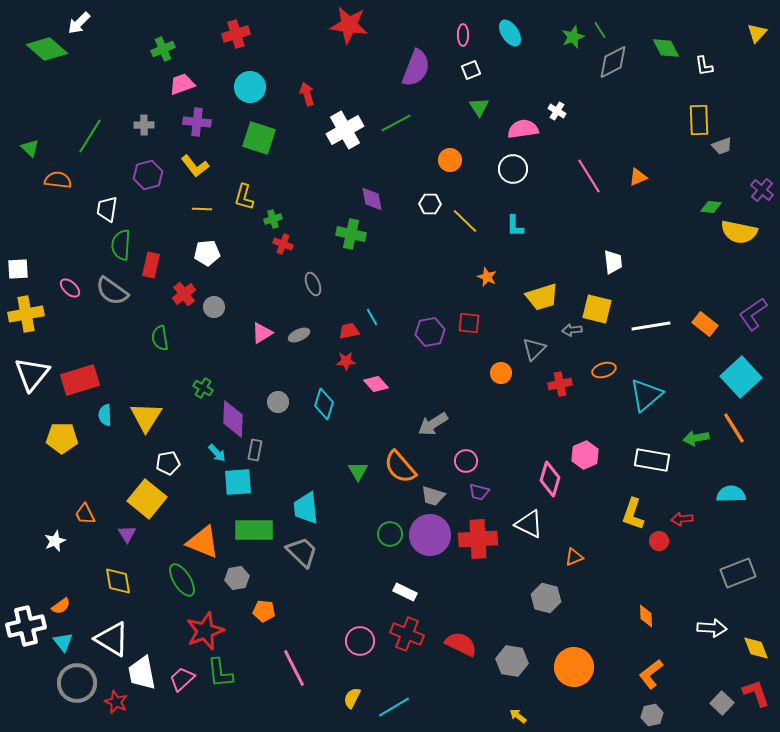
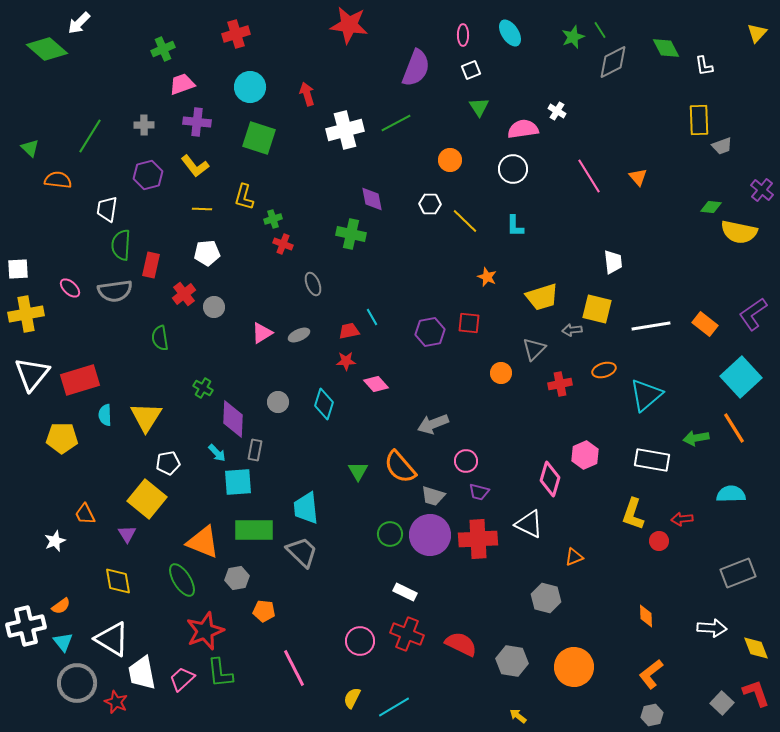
white cross at (345, 130): rotated 15 degrees clockwise
orange triangle at (638, 177): rotated 48 degrees counterclockwise
gray semicircle at (112, 291): moved 3 px right; rotated 44 degrees counterclockwise
gray arrow at (433, 424): rotated 12 degrees clockwise
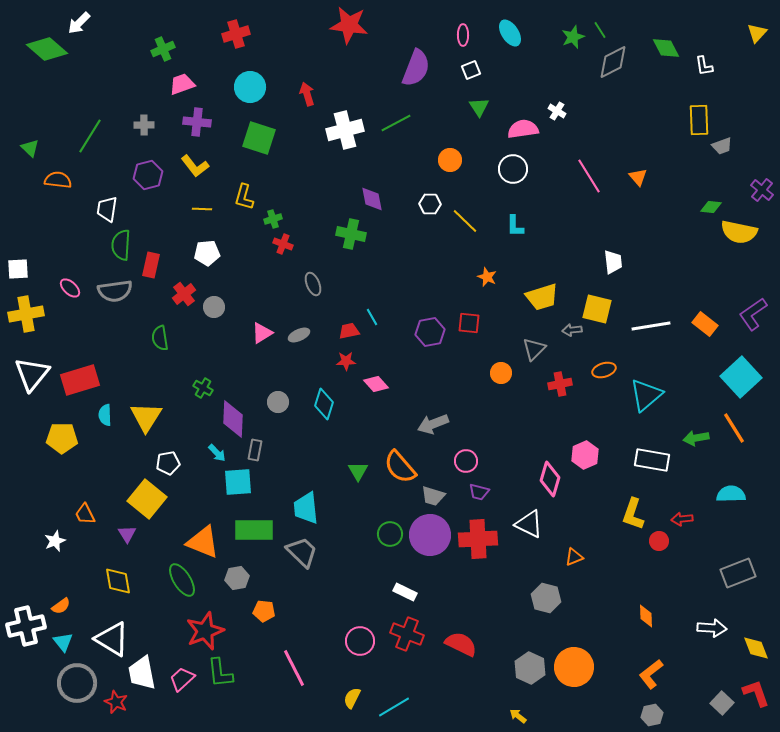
gray hexagon at (512, 661): moved 18 px right, 7 px down; rotated 16 degrees clockwise
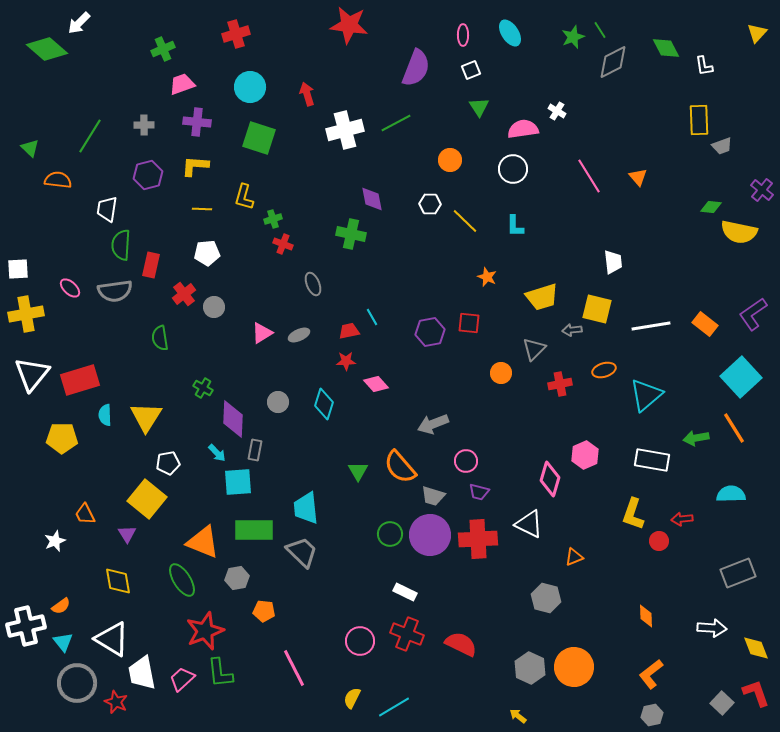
yellow L-shape at (195, 166): rotated 132 degrees clockwise
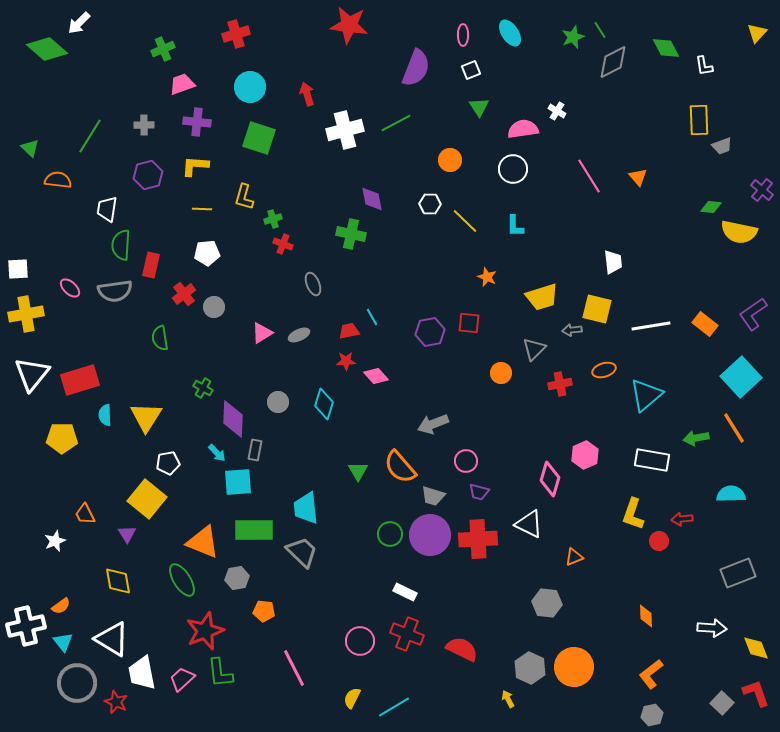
pink diamond at (376, 384): moved 8 px up
gray hexagon at (546, 598): moved 1 px right, 5 px down; rotated 8 degrees counterclockwise
red semicircle at (461, 644): moved 1 px right, 5 px down
yellow arrow at (518, 716): moved 10 px left, 17 px up; rotated 24 degrees clockwise
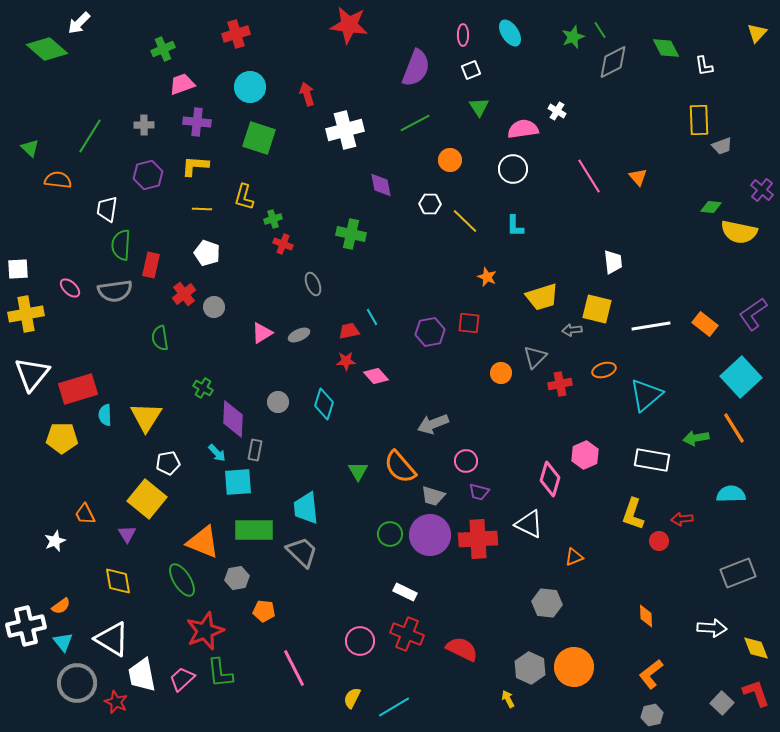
green line at (396, 123): moved 19 px right
purple diamond at (372, 199): moved 9 px right, 14 px up
white pentagon at (207, 253): rotated 25 degrees clockwise
gray triangle at (534, 349): moved 1 px right, 8 px down
red rectangle at (80, 380): moved 2 px left, 9 px down
white trapezoid at (142, 673): moved 2 px down
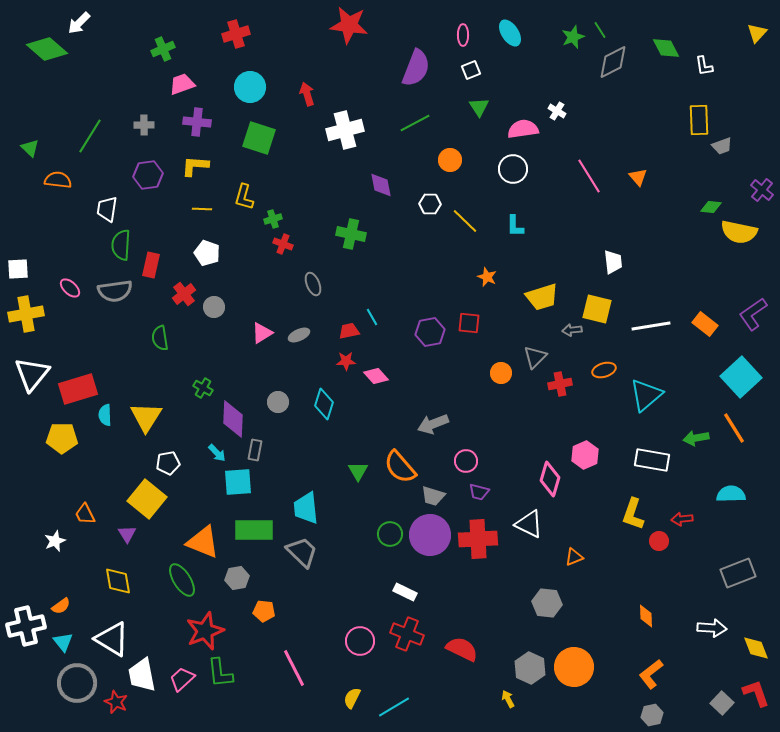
purple hexagon at (148, 175): rotated 8 degrees clockwise
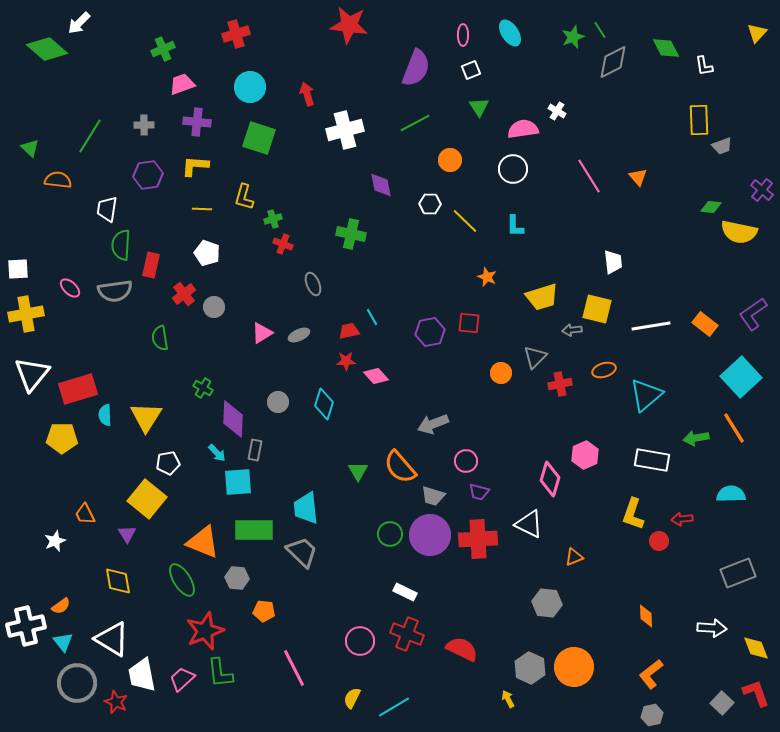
gray hexagon at (237, 578): rotated 15 degrees clockwise
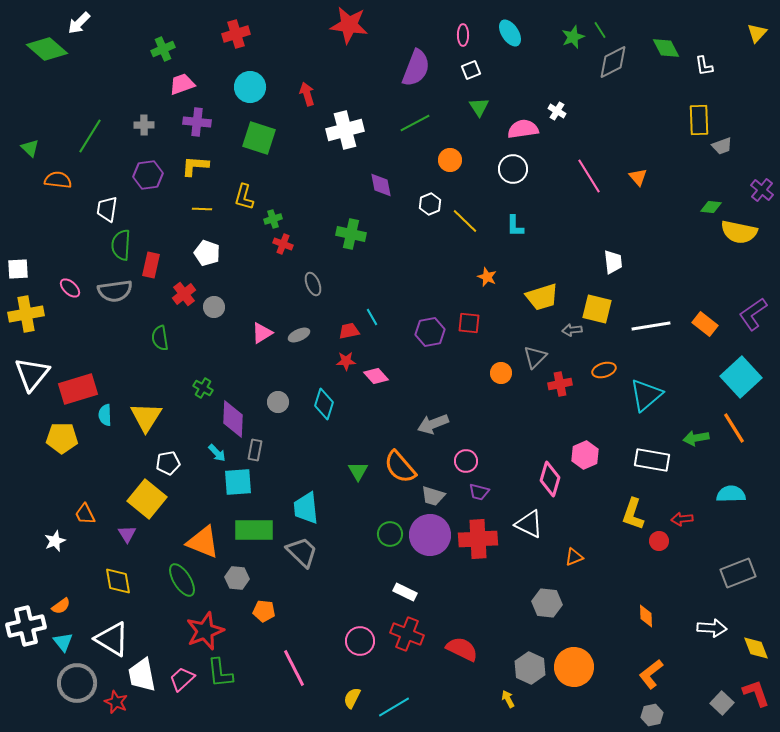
white hexagon at (430, 204): rotated 25 degrees counterclockwise
